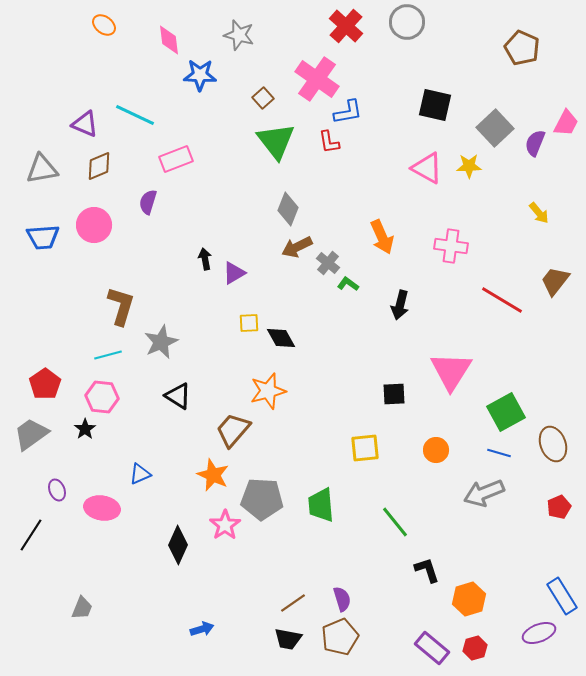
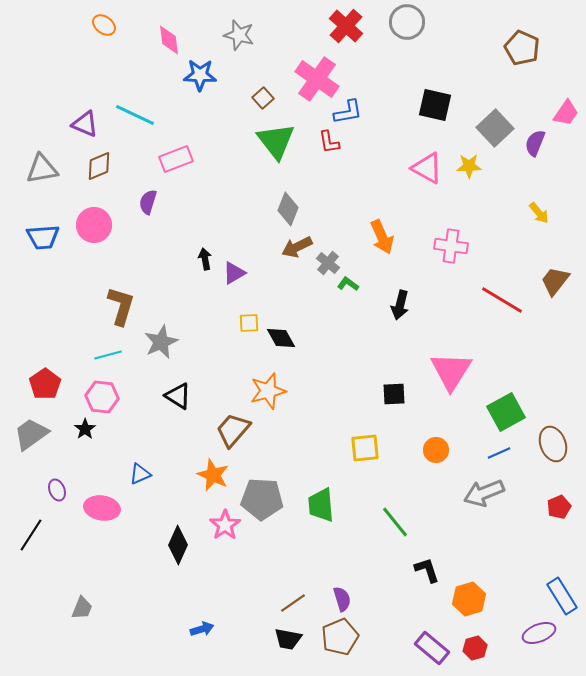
pink trapezoid at (566, 123): moved 10 px up; rotated 8 degrees clockwise
blue line at (499, 453): rotated 40 degrees counterclockwise
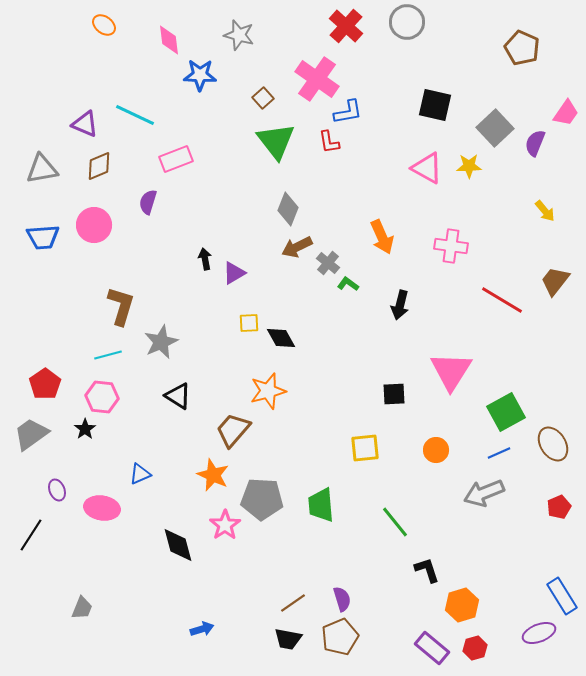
yellow arrow at (539, 213): moved 6 px right, 2 px up
brown ellipse at (553, 444): rotated 12 degrees counterclockwise
black diamond at (178, 545): rotated 39 degrees counterclockwise
orange hexagon at (469, 599): moved 7 px left, 6 px down
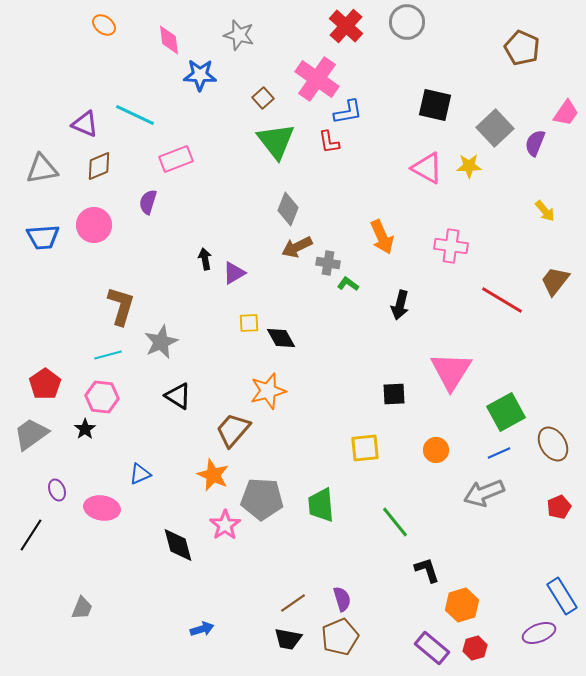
gray cross at (328, 263): rotated 30 degrees counterclockwise
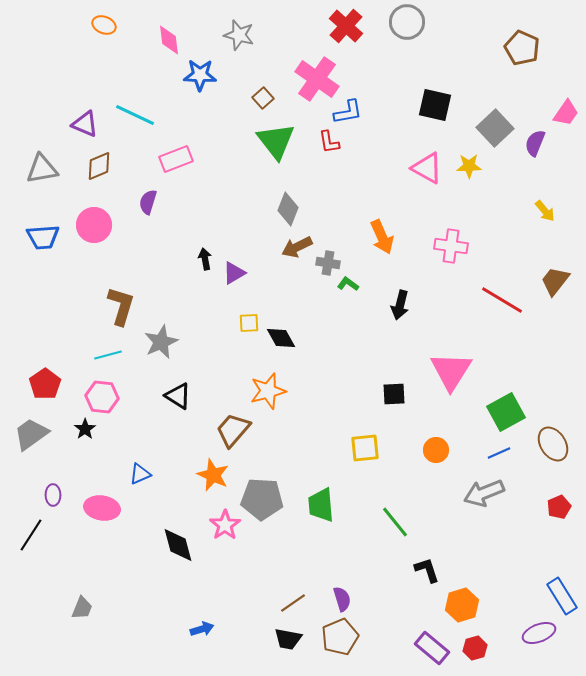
orange ellipse at (104, 25): rotated 15 degrees counterclockwise
purple ellipse at (57, 490): moved 4 px left, 5 px down; rotated 20 degrees clockwise
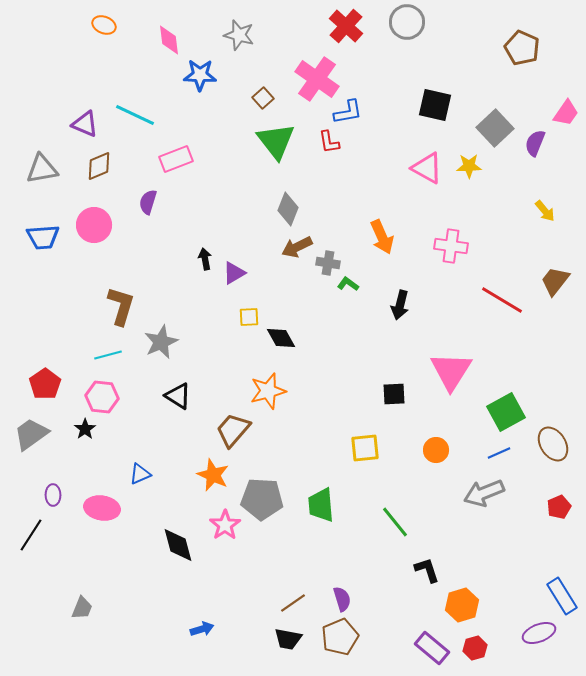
yellow square at (249, 323): moved 6 px up
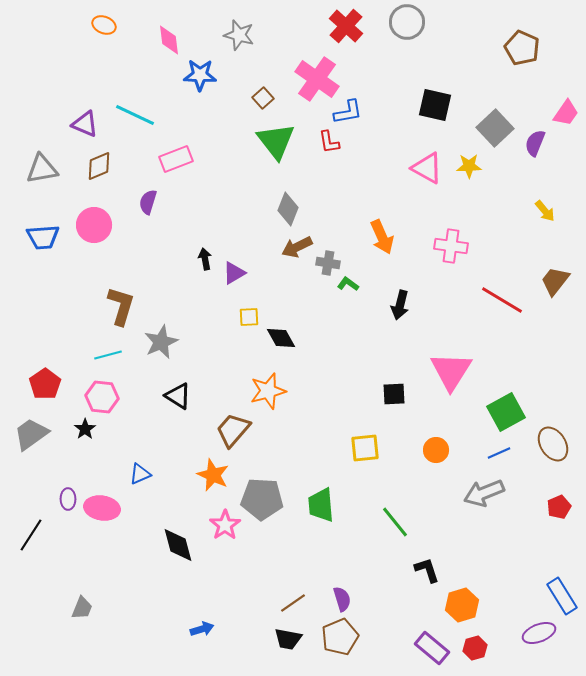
purple ellipse at (53, 495): moved 15 px right, 4 px down
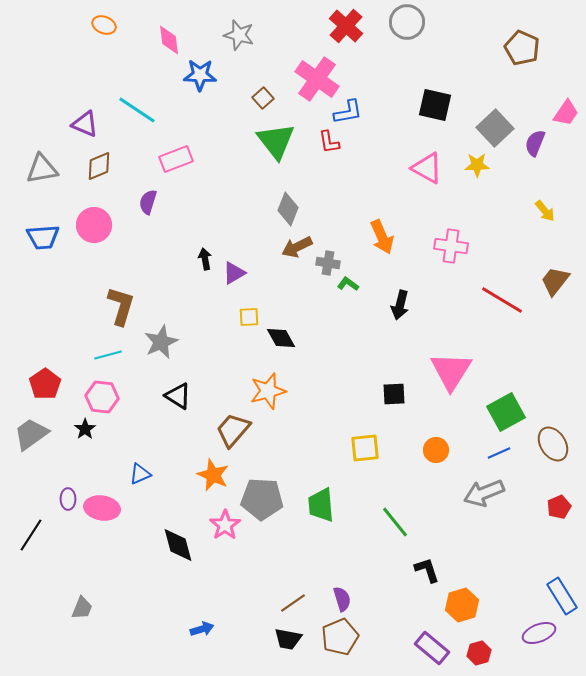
cyan line at (135, 115): moved 2 px right, 5 px up; rotated 9 degrees clockwise
yellow star at (469, 166): moved 8 px right, 1 px up
red hexagon at (475, 648): moved 4 px right, 5 px down
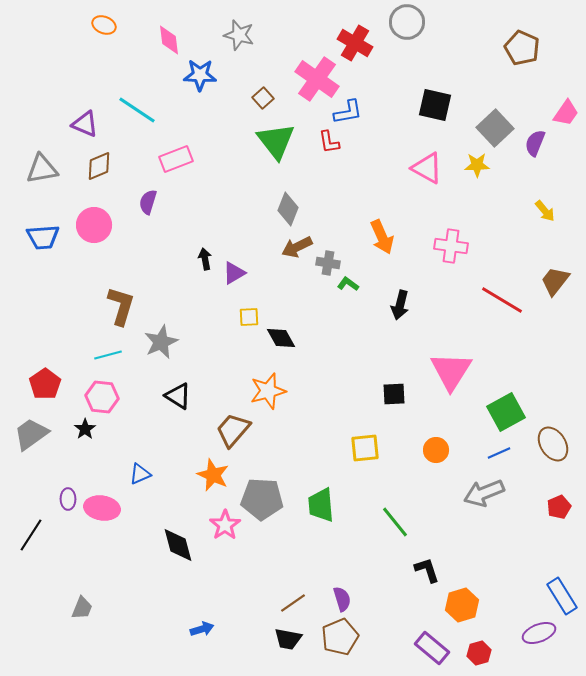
red cross at (346, 26): moved 9 px right, 17 px down; rotated 12 degrees counterclockwise
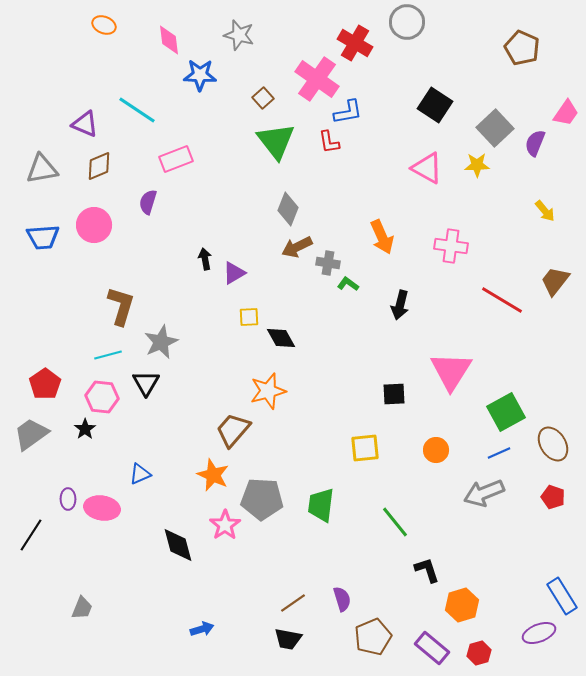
black square at (435, 105): rotated 20 degrees clockwise
black triangle at (178, 396): moved 32 px left, 13 px up; rotated 28 degrees clockwise
green trapezoid at (321, 505): rotated 12 degrees clockwise
red pentagon at (559, 507): moved 6 px left, 10 px up; rotated 30 degrees counterclockwise
brown pentagon at (340, 637): moved 33 px right
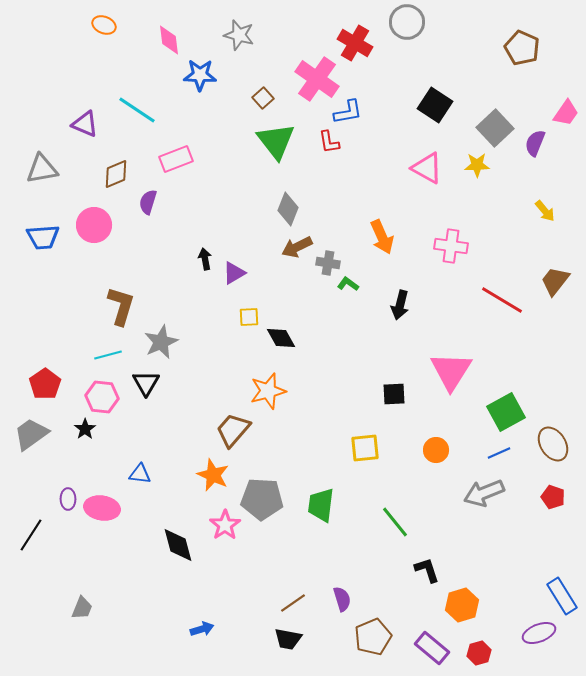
brown diamond at (99, 166): moved 17 px right, 8 px down
blue triangle at (140, 474): rotated 30 degrees clockwise
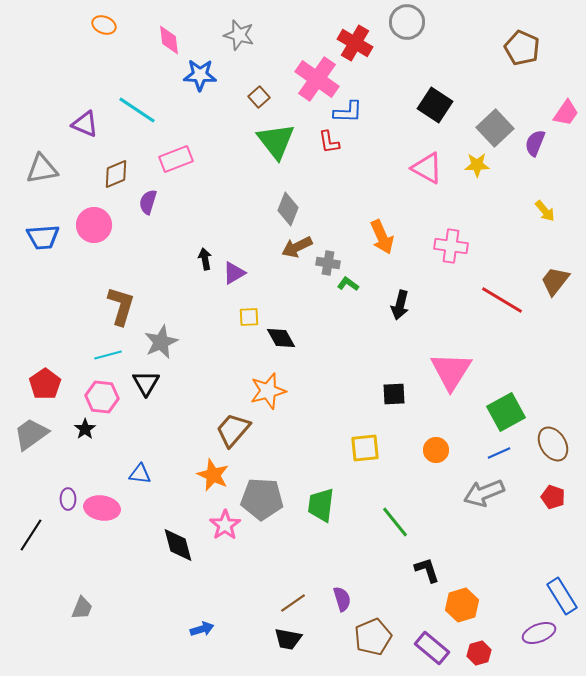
brown square at (263, 98): moved 4 px left, 1 px up
blue L-shape at (348, 112): rotated 12 degrees clockwise
